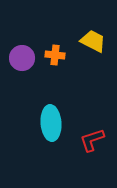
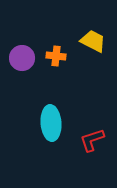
orange cross: moved 1 px right, 1 px down
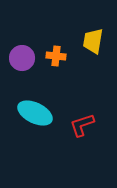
yellow trapezoid: rotated 108 degrees counterclockwise
cyan ellipse: moved 16 px left, 10 px up; rotated 60 degrees counterclockwise
red L-shape: moved 10 px left, 15 px up
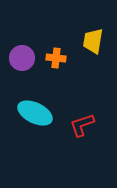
orange cross: moved 2 px down
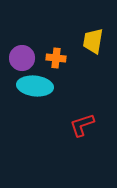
cyan ellipse: moved 27 px up; rotated 20 degrees counterclockwise
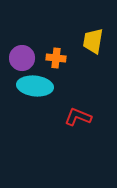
red L-shape: moved 4 px left, 8 px up; rotated 40 degrees clockwise
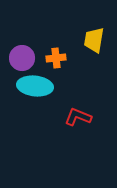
yellow trapezoid: moved 1 px right, 1 px up
orange cross: rotated 12 degrees counterclockwise
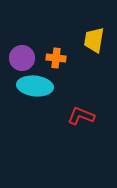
orange cross: rotated 12 degrees clockwise
red L-shape: moved 3 px right, 1 px up
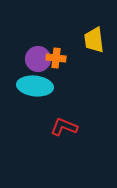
yellow trapezoid: rotated 16 degrees counterclockwise
purple circle: moved 16 px right, 1 px down
red L-shape: moved 17 px left, 11 px down
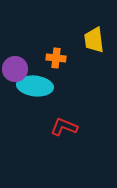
purple circle: moved 23 px left, 10 px down
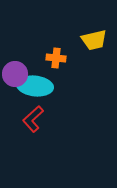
yellow trapezoid: rotated 96 degrees counterclockwise
purple circle: moved 5 px down
red L-shape: moved 31 px left, 8 px up; rotated 64 degrees counterclockwise
